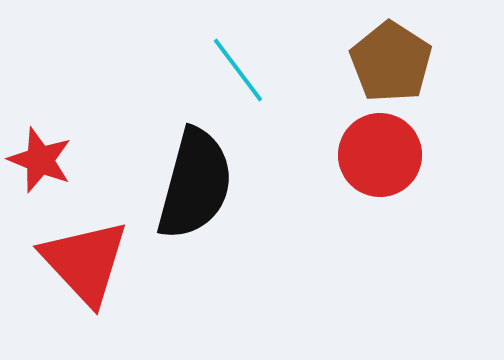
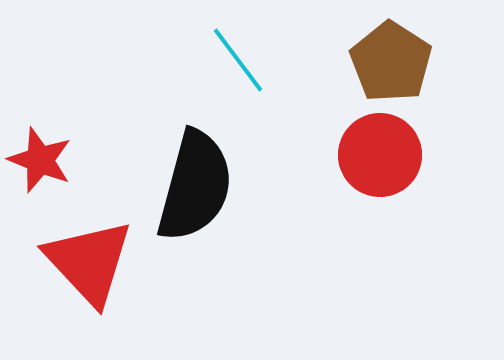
cyan line: moved 10 px up
black semicircle: moved 2 px down
red triangle: moved 4 px right
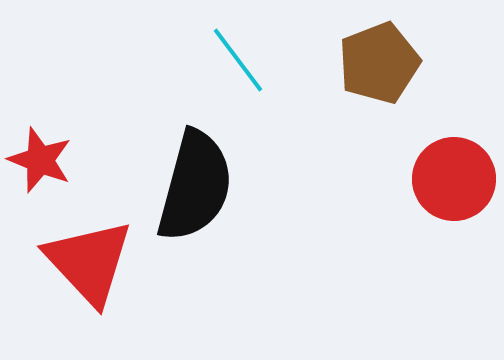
brown pentagon: moved 12 px left, 1 px down; rotated 18 degrees clockwise
red circle: moved 74 px right, 24 px down
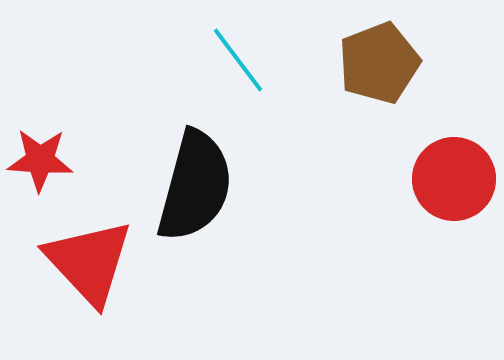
red star: rotated 18 degrees counterclockwise
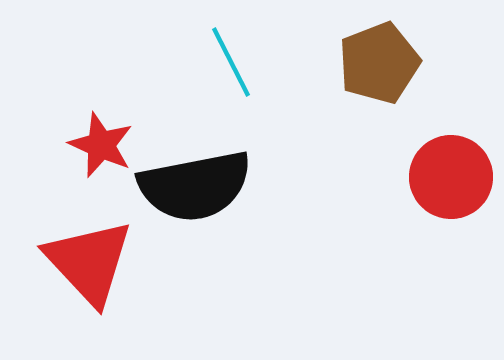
cyan line: moved 7 px left, 2 px down; rotated 10 degrees clockwise
red star: moved 61 px right, 15 px up; rotated 20 degrees clockwise
red circle: moved 3 px left, 2 px up
black semicircle: rotated 64 degrees clockwise
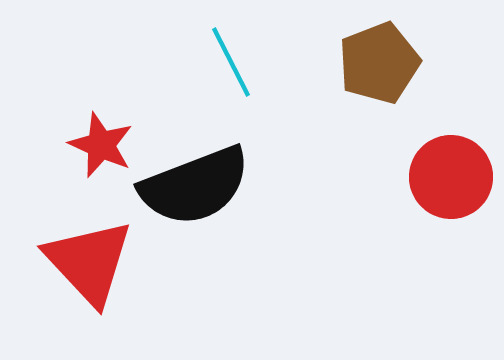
black semicircle: rotated 10 degrees counterclockwise
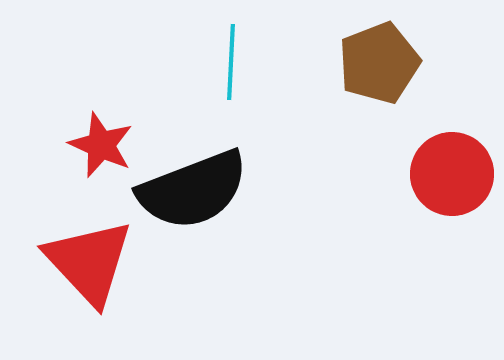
cyan line: rotated 30 degrees clockwise
red circle: moved 1 px right, 3 px up
black semicircle: moved 2 px left, 4 px down
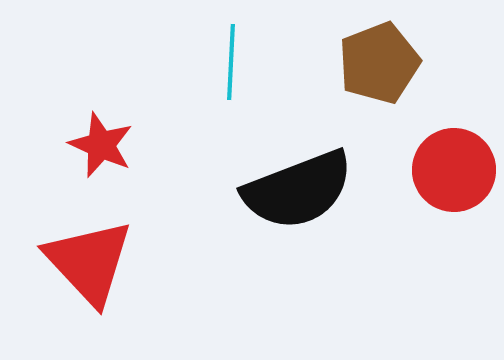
red circle: moved 2 px right, 4 px up
black semicircle: moved 105 px right
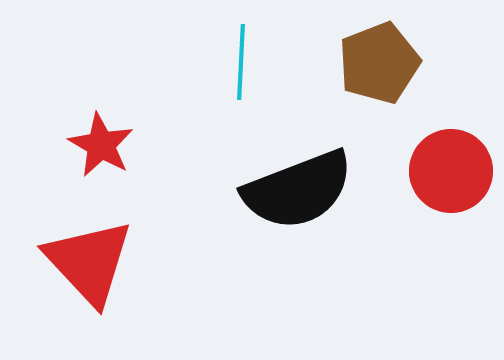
cyan line: moved 10 px right
red star: rotated 6 degrees clockwise
red circle: moved 3 px left, 1 px down
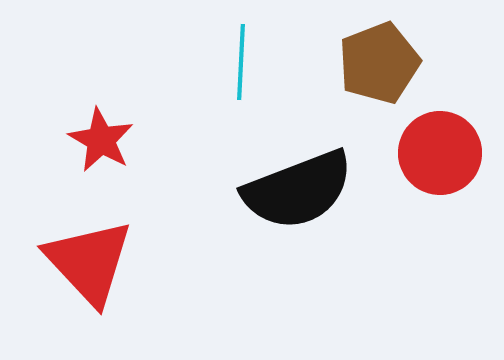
red star: moved 5 px up
red circle: moved 11 px left, 18 px up
